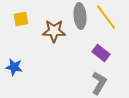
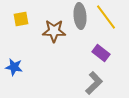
gray L-shape: moved 5 px left; rotated 15 degrees clockwise
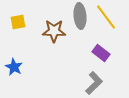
yellow square: moved 3 px left, 3 px down
blue star: rotated 18 degrees clockwise
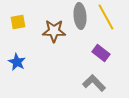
yellow line: rotated 8 degrees clockwise
blue star: moved 3 px right, 5 px up
gray L-shape: rotated 90 degrees counterclockwise
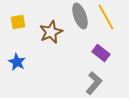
gray ellipse: rotated 15 degrees counterclockwise
brown star: moved 3 px left, 1 px down; rotated 25 degrees counterclockwise
gray L-shape: rotated 85 degrees clockwise
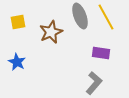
purple rectangle: rotated 30 degrees counterclockwise
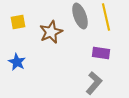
yellow line: rotated 16 degrees clockwise
